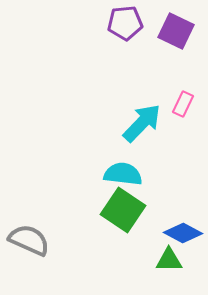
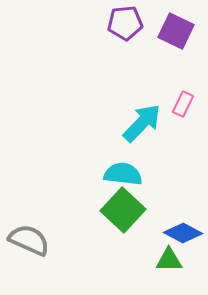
green square: rotated 9 degrees clockwise
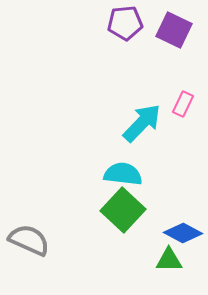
purple square: moved 2 px left, 1 px up
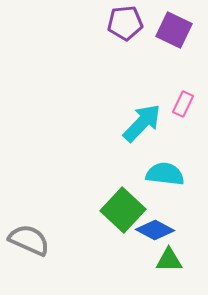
cyan semicircle: moved 42 px right
blue diamond: moved 28 px left, 3 px up
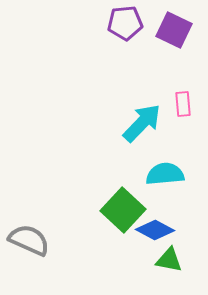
pink rectangle: rotated 30 degrees counterclockwise
cyan semicircle: rotated 12 degrees counterclockwise
green triangle: rotated 12 degrees clockwise
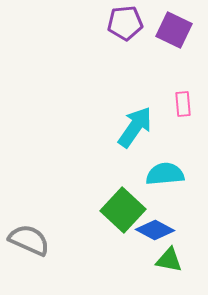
cyan arrow: moved 7 px left, 4 px down; rotated 9 degrees counterclockwise
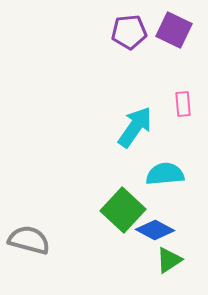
purple pentagon: moved 4 px right, 9 px down
gray semicircle: rotated 9 degrees counterclockwise
green triangle: rotated 44 degrees counterclockwise
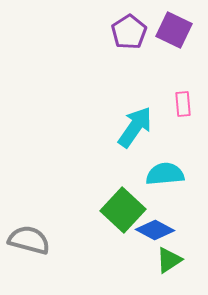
purple pentagon: rotated 28 degrees counterclockwise
